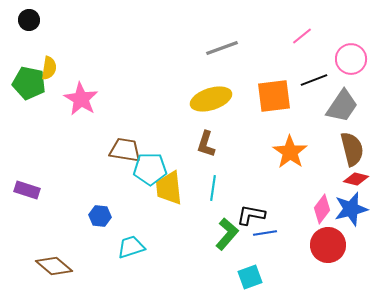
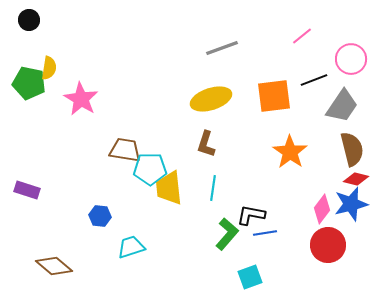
blue star: moved 5 px up
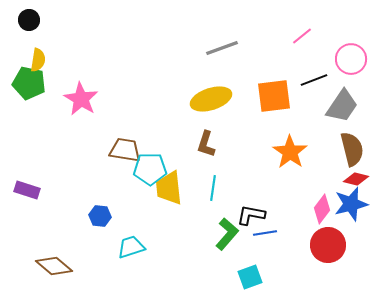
yellow semicircle: moved 11 px left, 8 px up
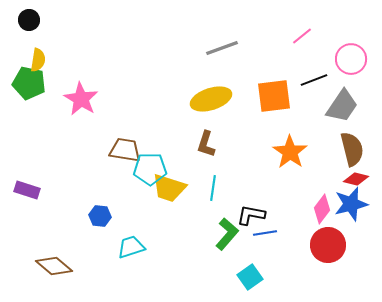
yellow trapezoid: rotated 66 degrees counterclockwise
cyan square: rotated 15 degrees counterclockwise
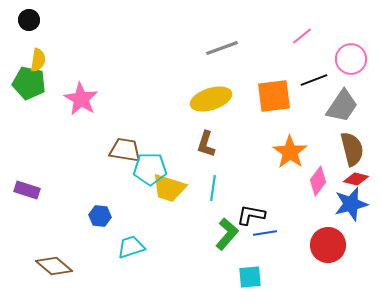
pink diamond: moved 4 px left, 28 px up
cyan square: rotated 30 degrees clockwise
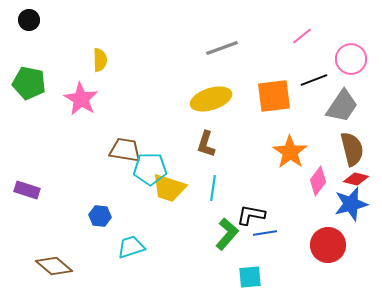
yellow semicircle: moved 62 px right; rotated 10 degrees counterclockwise
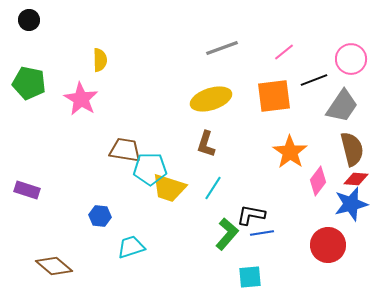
pink line: moved 18 px left, 16 px down
red diamond: rotated 10 degrees counterclockwise
cyan line: rotated 25 degrees clockwise
blue line: moved 3 px left
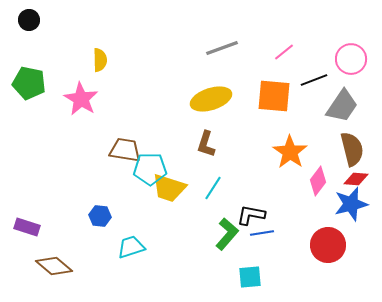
orange square: rotated 12 degrees clockwise
purple rectangle: moved 37 px down
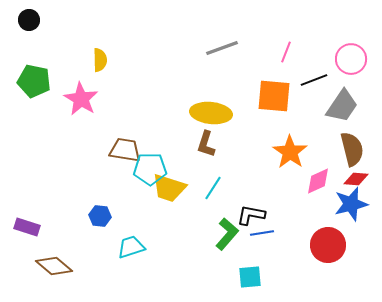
pink line: moved 2 px right; rotated 30 degrees counterclockwise
green pentagon: moved 5 px right, 2 px up
yellow ellipse: moved 14 px down; rotated 24 degrees clockwise
pink diamond: rotated 28 degrees clockwise
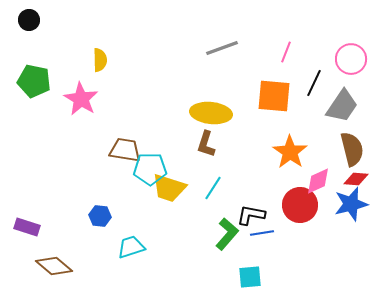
black line: moved 3 px down; rotated 44 degrees counterclockwise
red circle: moved 28 px left, 40 px up
